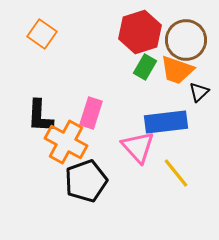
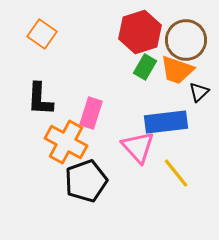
black L-shape: moved 17 px up
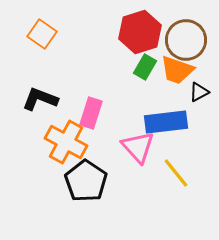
black triangle: rotated 15 degrees clockwise
black L-shape: rotated 108 degrees clockwise
black pentagon: rotated 18 degrees counterclockwise
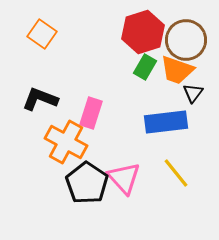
red hexagon: moved 3 px right
black triangle: moved 6 px left, 1 px down; rotated 25 degrees counterclockwise
pink triangle: moved 14 px left, 31 px down
black pentagon: moved 1 px right, 2 px down
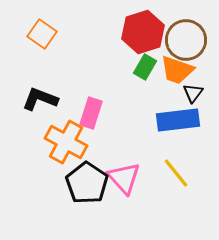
blue rectangle: moved 12 px right, 2 px up
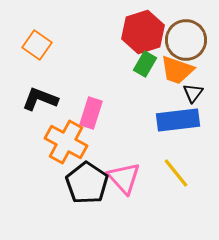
orange square: moved 5 px left, 11 px down
green rectangle: moved 3 px up
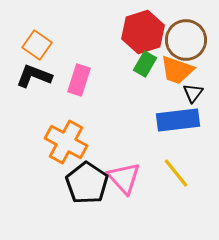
black L-shape: moved 6 px left, 23 px up
pink rectangle: moved 12 px left, 33 px up
